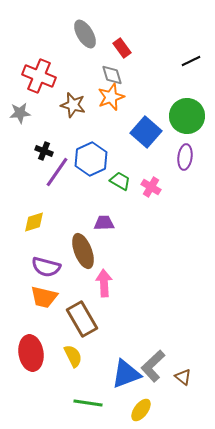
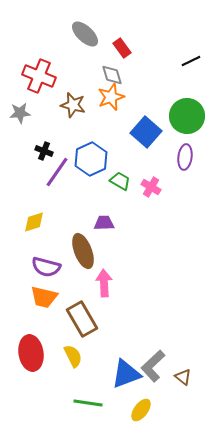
gray ellipse: rotated 16 degrees counterclockwise
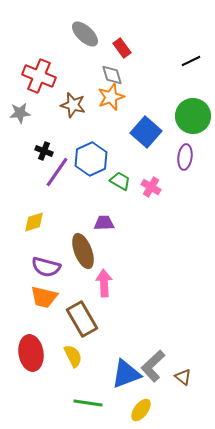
green circle: moved 6 px right
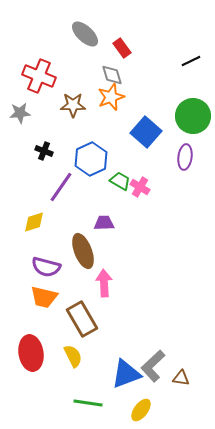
brown star: rotated 15 degrees counterclockwise
purple line: moved 4 px right, 15 px down
pink cross: moved 11 px left
brown triangle: moved 2 px left, 1 px down; rotated 30 degrees counterclockwise
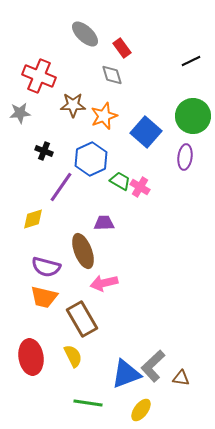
orange star: moved 7 px left, 19 px down
yellow diamond: moved 1 px left, 3 px up
pink arrow: rotated 100 degrees counterclockwise
red ellipse: moved 4 px down
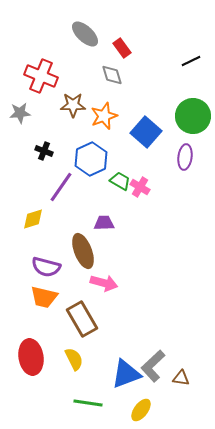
red cross: moved 2 px right
pink arrow: rotated 152 degrees counterclockwise
yellow semicircle: moved 1 px right, 3 px down
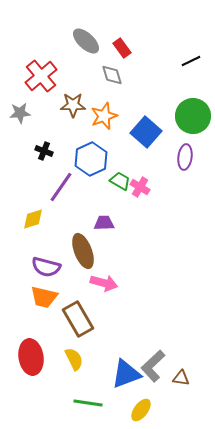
gray ellipse: moved 1 px right, 7 px down
red cross: rotated 28 degrees clockwise
brown rectangle: moved 4 px left
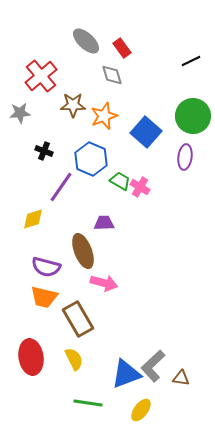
blue hexagon: rotated 12 degrees counterclockwise
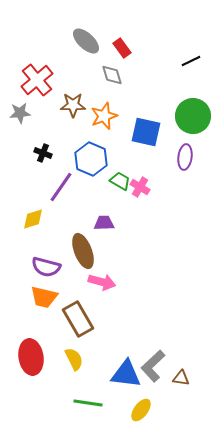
red cross: moved 4 px left, 4 px down
blue square: rotated 28 degrees counterclockwise
black cross: moved 1 px left, 2 px down
pink arrow: moved 2 px left, 1 px up
blue triangle: rotated 28 degrees clockwise
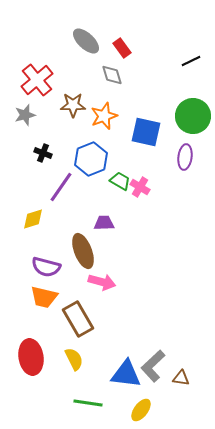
gray star: moved 5 px right, 2 px down; rotated 10 degrees counterclockwise
blue hexagon: rotated 16 degrees clockwise
